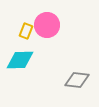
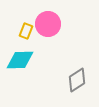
pink circle: moved 1 px right, 1 px up
gray diamond: rotated 40 degrees counterclockwise
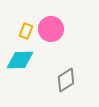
pink circle: moved 3 px right, 5 px down
gray diamond: moved 11 px left
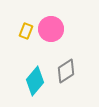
cyan diamond: moved 15 px right, 21 px down; rotated 48 degrees counterclockwise
gray diamond: moved 9 px up
